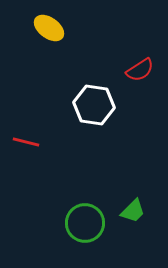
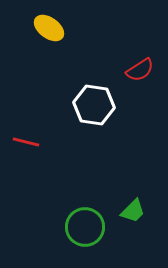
green circle: moved 4 px down
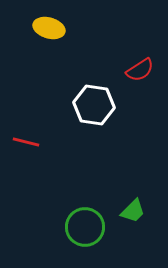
yellow ellipse: rotated 20 degrees counterclockwise
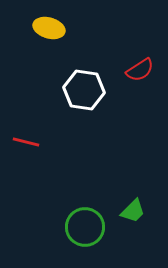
white hexagon: moved 10 px left, 15 px up
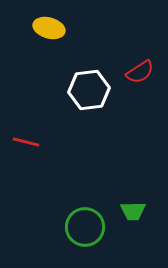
red semicircle: moved 2 px down
white hexagon: moved 5 px right; rotated 15 degrees counterclockwise
green trapezoid: rotated 44 degrees clockwise
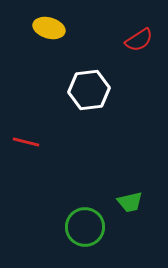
red semicircle: moved 1 px left, 32 px up
green trapezoid: moved 3 px left, 9 px up; rotated 12 degrees counterclockwise
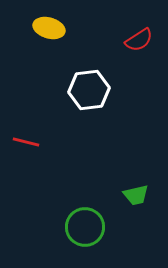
green trapezoid: moved 6 px right, 7 px up
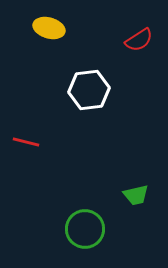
green circle: moved 2 px down
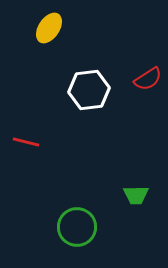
yellow ellipse: rotated 72 degrees counterclockwise
red semicircle: moved 9 px right, 39 px down
green trapezoid: rotated 12 degrees clockwise
green circle: moved 8 px left, 2 px up
